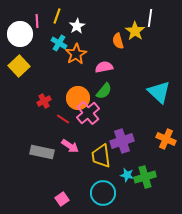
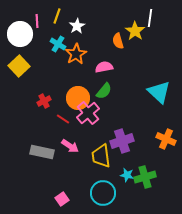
cyan cross: moved 1 px left, 1 px down
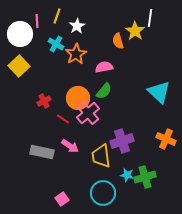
cyan cross: moved 2 px left
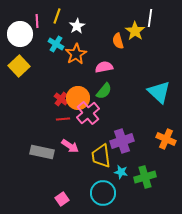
red cross: moved 17 px right, 2 px up; rotated 24 degrees counterclockwise
red line: rotated 40 degrees counterclockwise
cyan star: moved 6 px left, 3 px up
